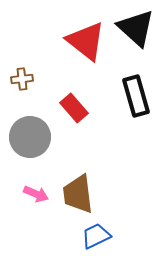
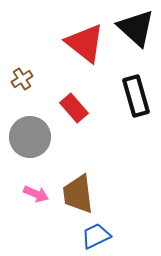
red triangle: moved 1 px left, 2 px down
brown cross: rotated 25 degrees counterclockwise
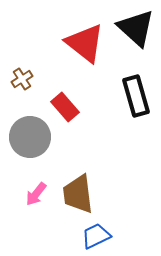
red rectangle: moved 9 px left, 1 px up
pink arrow: rotated 105 degrees clockwise
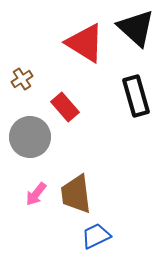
red triangle: rotated 6 degrees counterclockwise
brown trapezoid: moved 2 px left
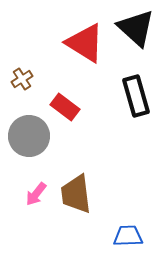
red rectangle: rotated 12 degrees counterclockwise
gray circle: moved 1 px left, 1 px up
blue trapezoid: moved 32 px right; rotated 24 degrees clockwise
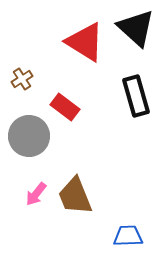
red triangle: moved 1 px up
brown trapezoid: moved 1 px left, 2 px down; rotated 15 degrees counterclockwise
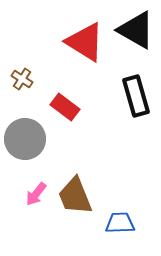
black triangle: moved 2 px down; rotated 12 degrees counterclockwise
brown cross: rotated 25 degrees counterclockwise
gray circle: moved 4 px left, 3 px down
blue trapezoid: moved 8 px left, 13 px up
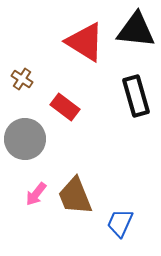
black triangle: rotated 24 degrees counterclockwise
blue trapezoid: rotated 64 degrees counterclockwise
